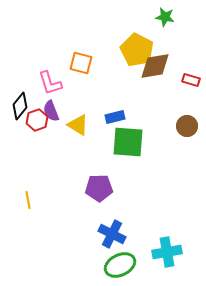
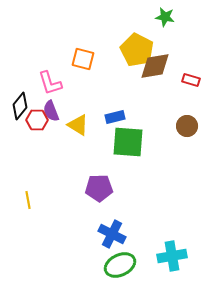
orange square: moved 2 px right, 4 px up
red hexagon: rotated 20 degrees clockwise
cyan cross: moved 5 px right, 4 px down
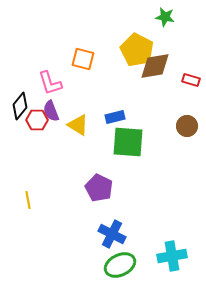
purple pentagon: rotated 28 degrees clockwise
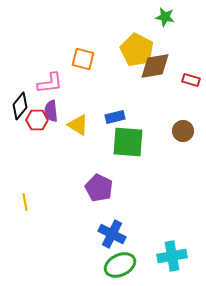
pink L-shape: rotated 80 degrees counterclockwise
purple semicircle: rotated 15 degrees clockwise
brown circle: moved 4 px left, 5 px down
yellow line: moved 3 px left, 2 px down
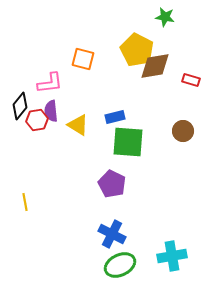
red hexagon: rotated 10 degrees counterclockwise
purple pentagon: moved 13 px right, 4 px up
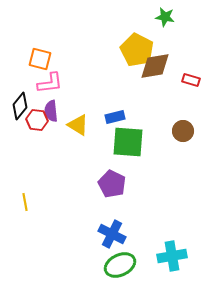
orange square: moved 43 px left
red hexagon: rotated 15 degrees clockwise
